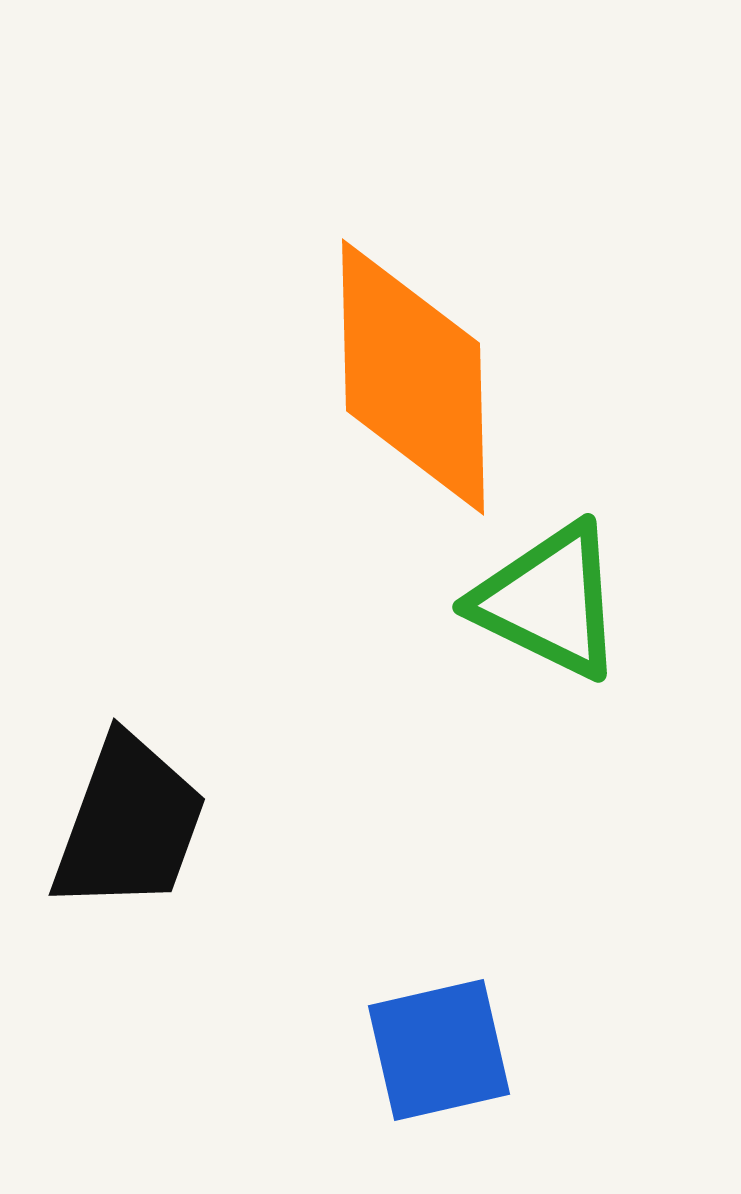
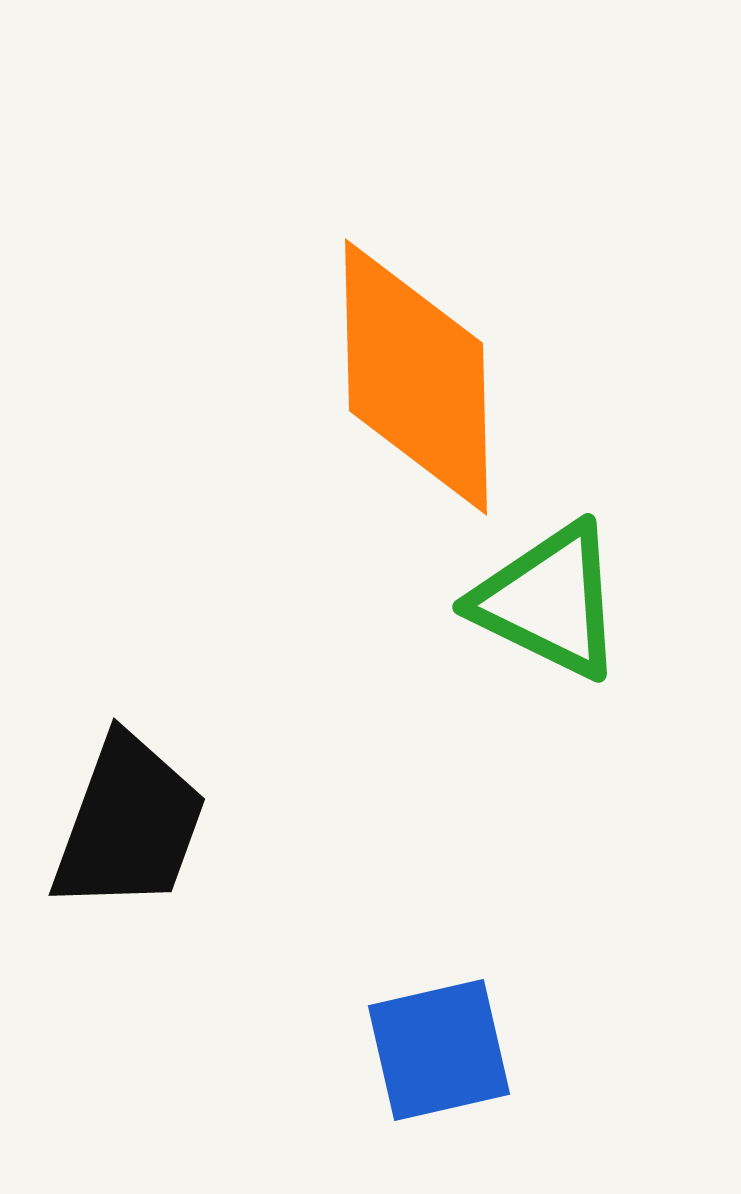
orange diamond: moved 3 px right
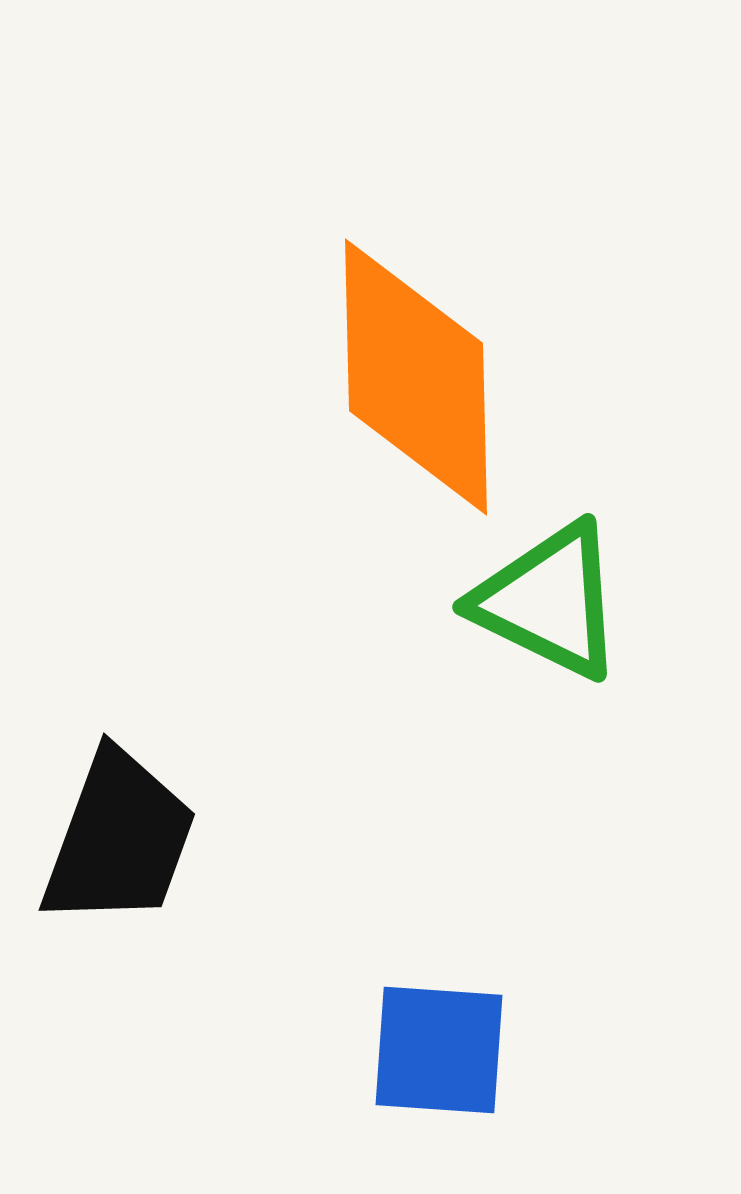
black trapezoid: moved 10 px left, 15 px down
blue square: rotated 17 degrees clockwise
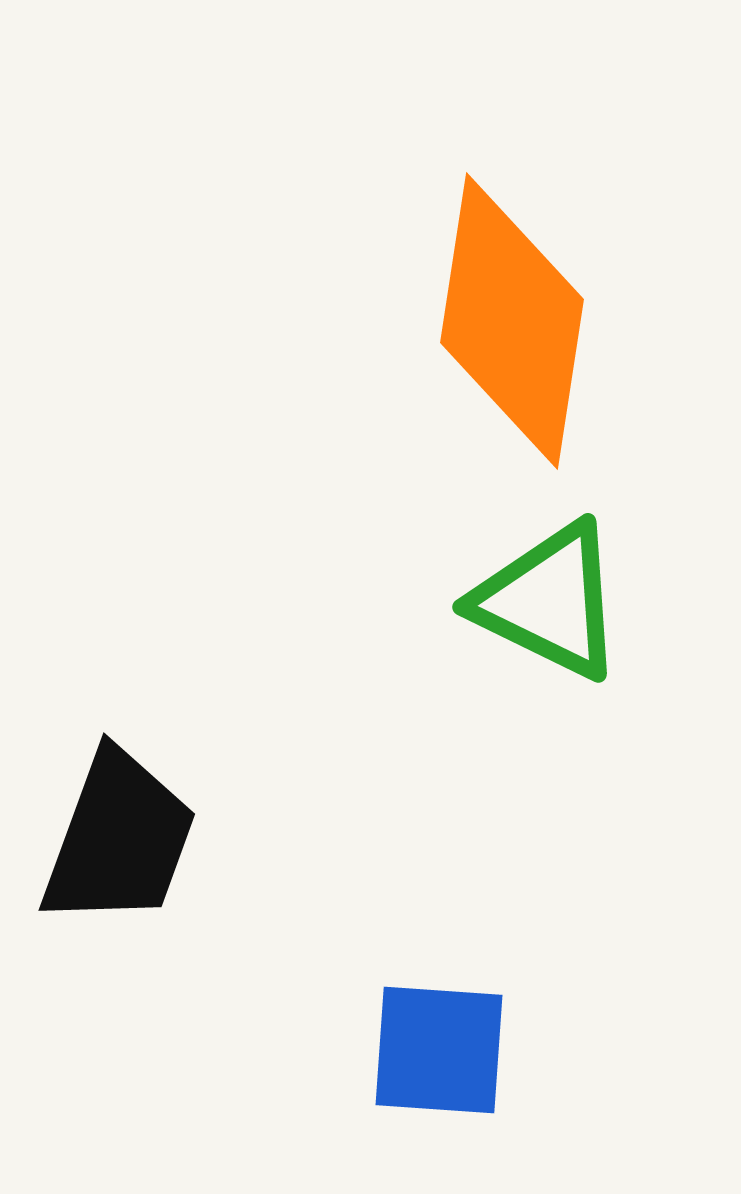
orange diamond: moved 96 px right, 56 px up; rotated 10 degrees clockwise
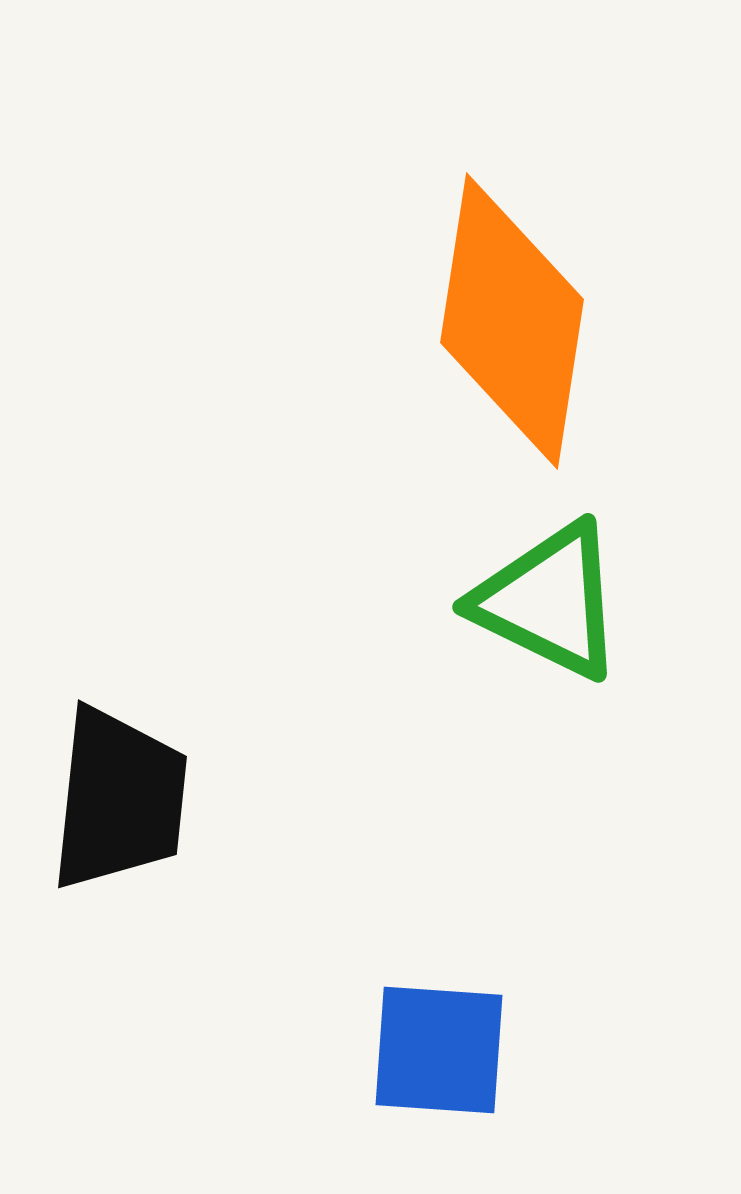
black trapezoid: moved 40 px up; rotated 14 degrees counterclockwise
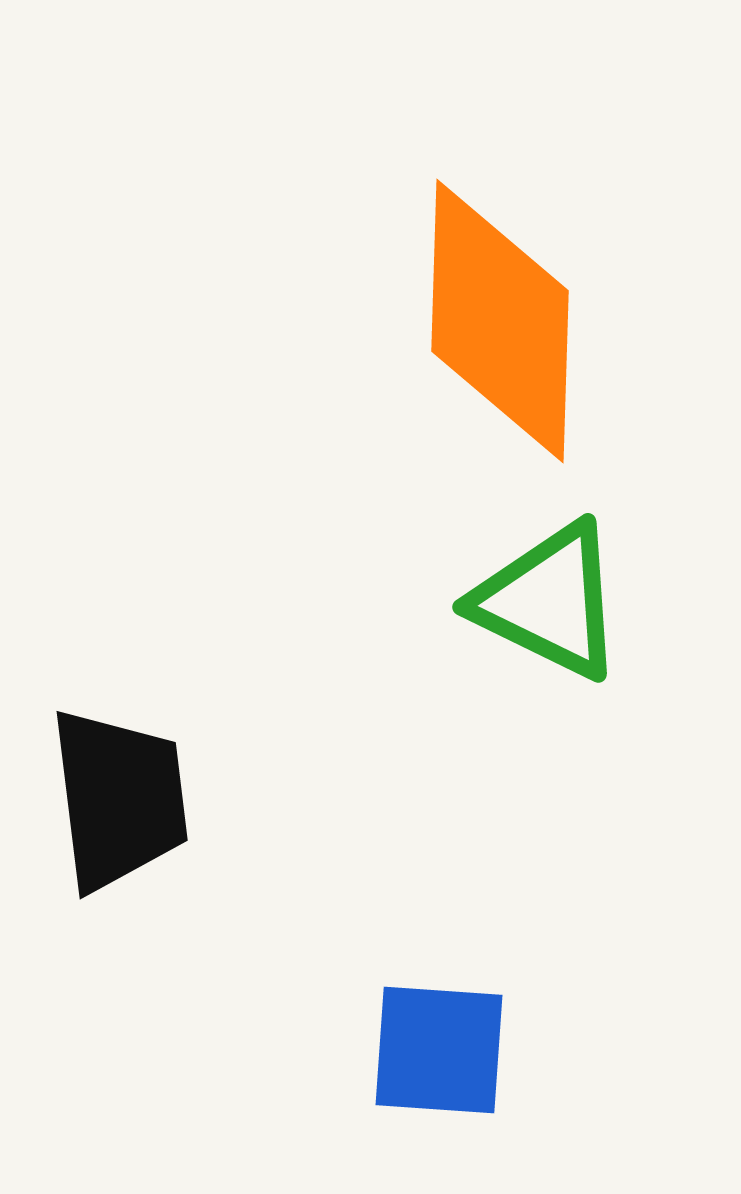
orange diamond: moved 12 px left; rotated 7 degrees counterclockwise
black trapezoid: rotated 13 degrees counterclockwise
